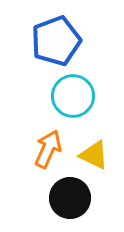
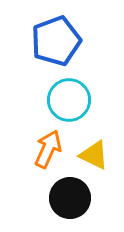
cyan circle: moved 4 px left, 4 px down
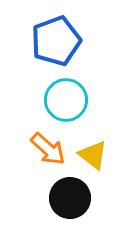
cyan circle: moved 3 px left
orange arrow: rotated 108 degrees clockwise
yellow triangle: moved 1 px left; rotated 12 degrees clockwise
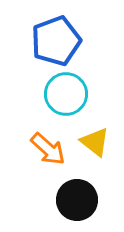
cyan circle: moved 6 px up
yellow triangle: moved 2 px right, 13 px up
black circle: moved 7 px right, 2 px down
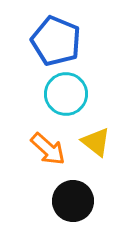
blue pentagon: rotated 30 degrees counterclockwise
yellow triangle: moved 1 px right
black circle: moved 4 px left, 1 px down
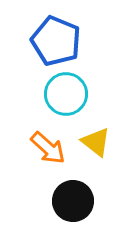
orange arrow: moved 1 px up
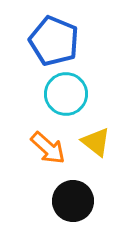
blue pentagon: moved 2 px left
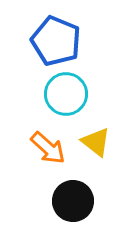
blue pentagon: moved 2 px right
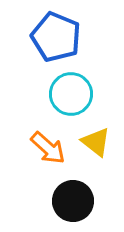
blue pentagon: moved 4 px up
cyan circle: moved 5 px right
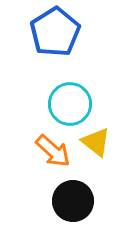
blue pentagon: moved 1 px left, 5 px up; rotated 18 degrees clockwise
cyan circle: moved 1 px left, 10 px down
orange arrow: moved 5 px right, 3 px down
